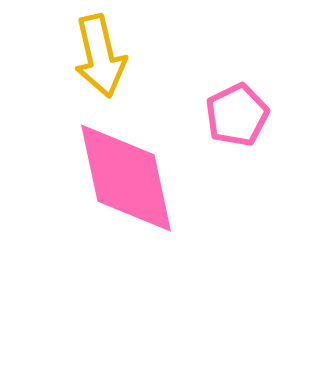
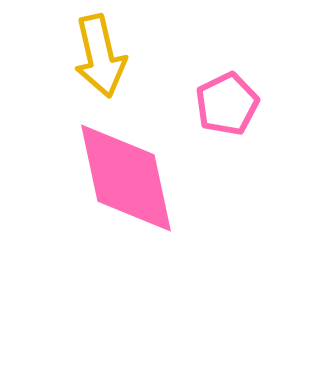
pink pentagon: moved 10 px left, 11 px up
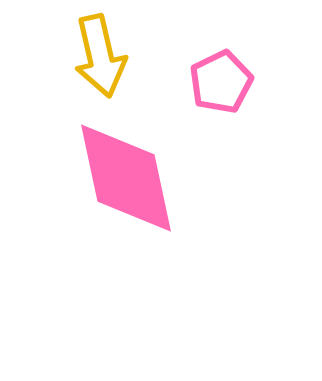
pink pentagon: moved 6 px left, 22 px up
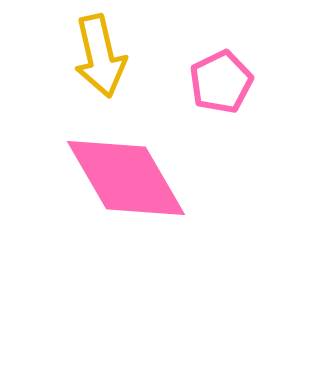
pink diamond: rotated 18 degrees counterclockwise
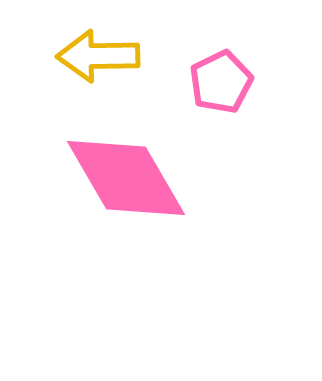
yellow arrow: moved 2 px left; rotated 102 degrees clockwise
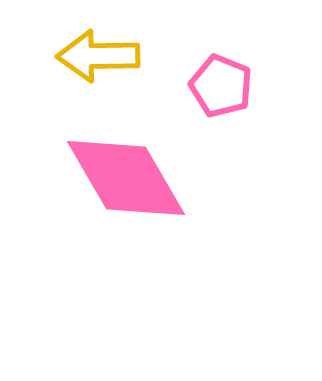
pink pentagon: moved 4 px down; rotated 24 degrees counterclockwise
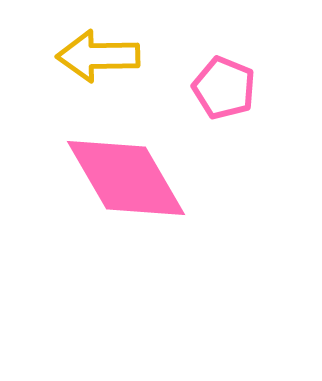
pink pentagon: moved 3 px right, 2 px down
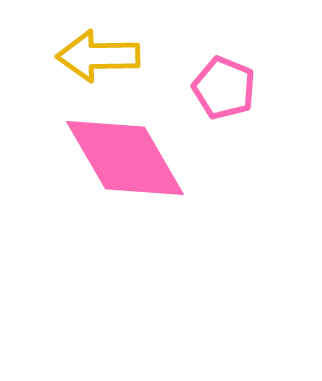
pink diamond: moved 1 px left, 20 px up
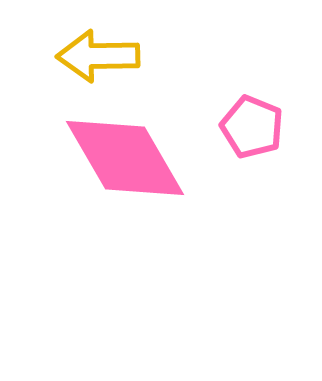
pink pentagon: moved 28 px right, 39 px down
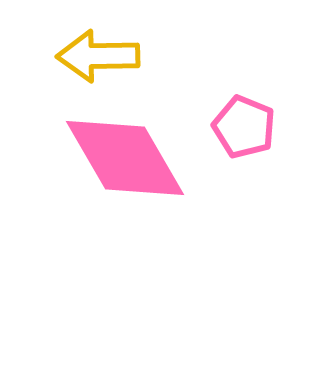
pink pentagon: moved 8 px left
